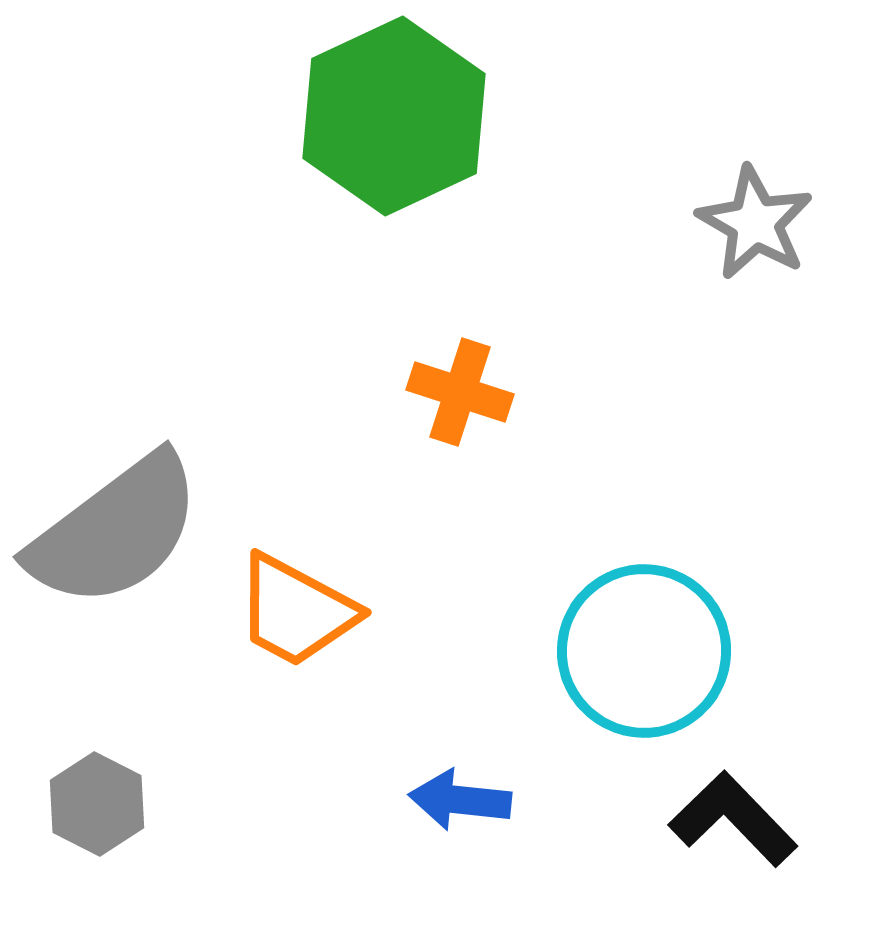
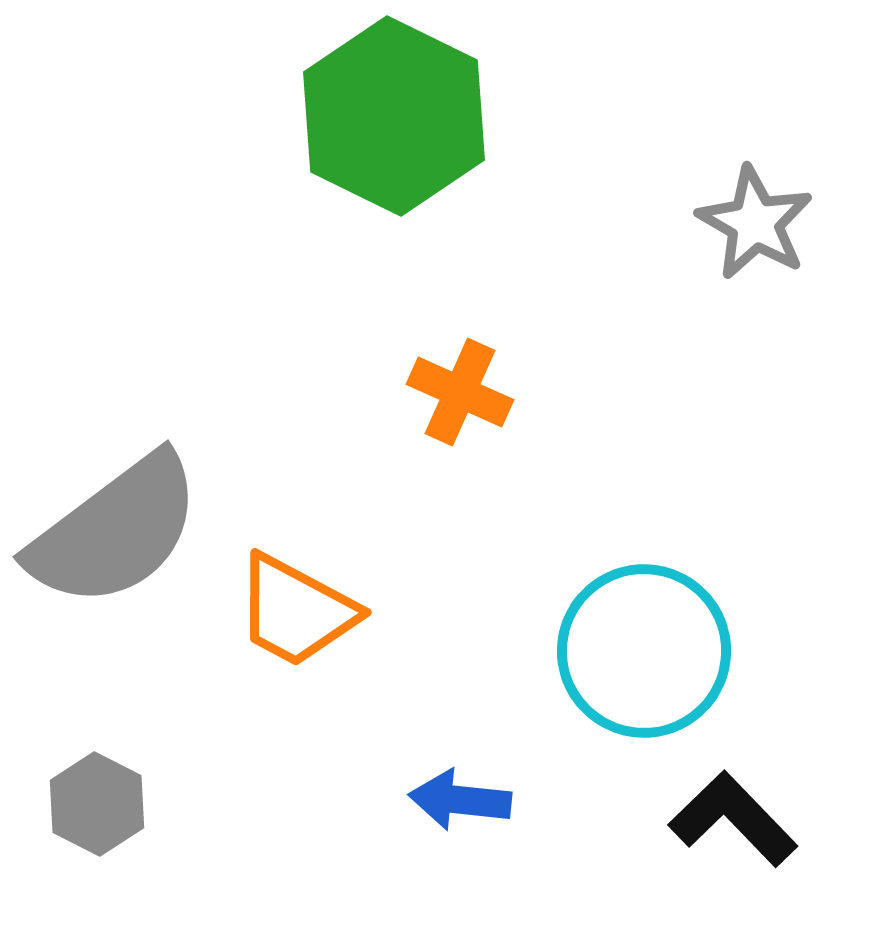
green hexagon: rotated 9 degrees counterclockwise
orange cross: rotated 6 degrees clockwise
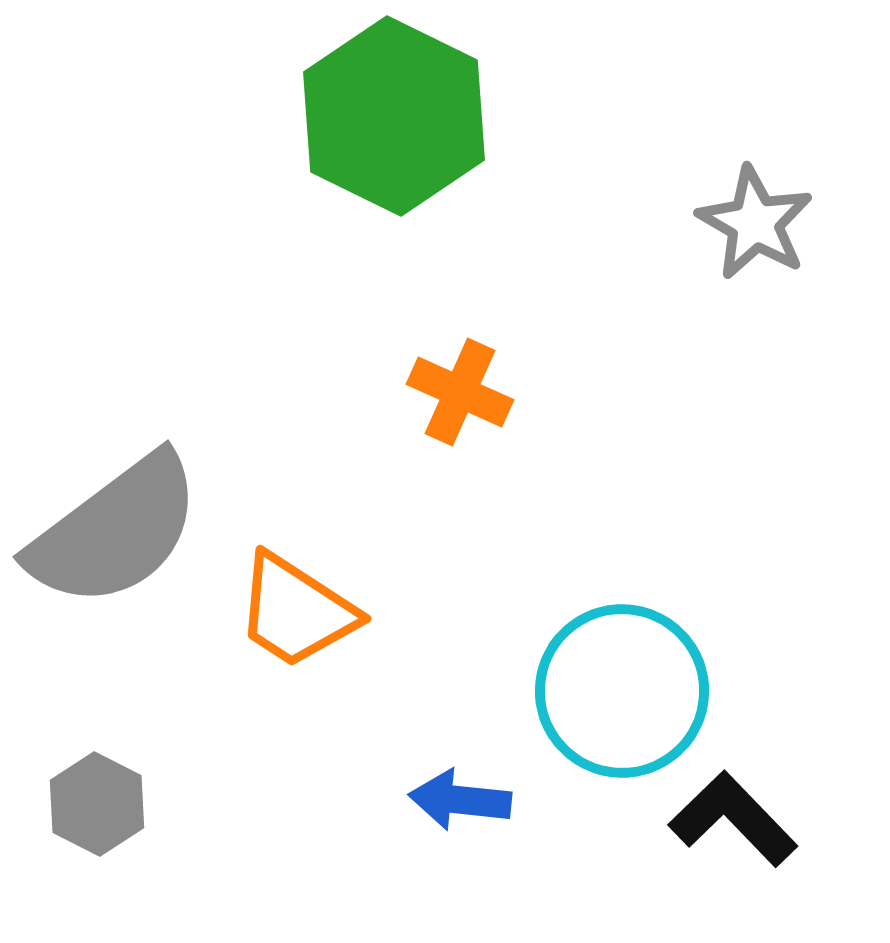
orange trapezoid: rotated 5 degrees clockwise
cyan circle: moved 22 px left, 40 px down
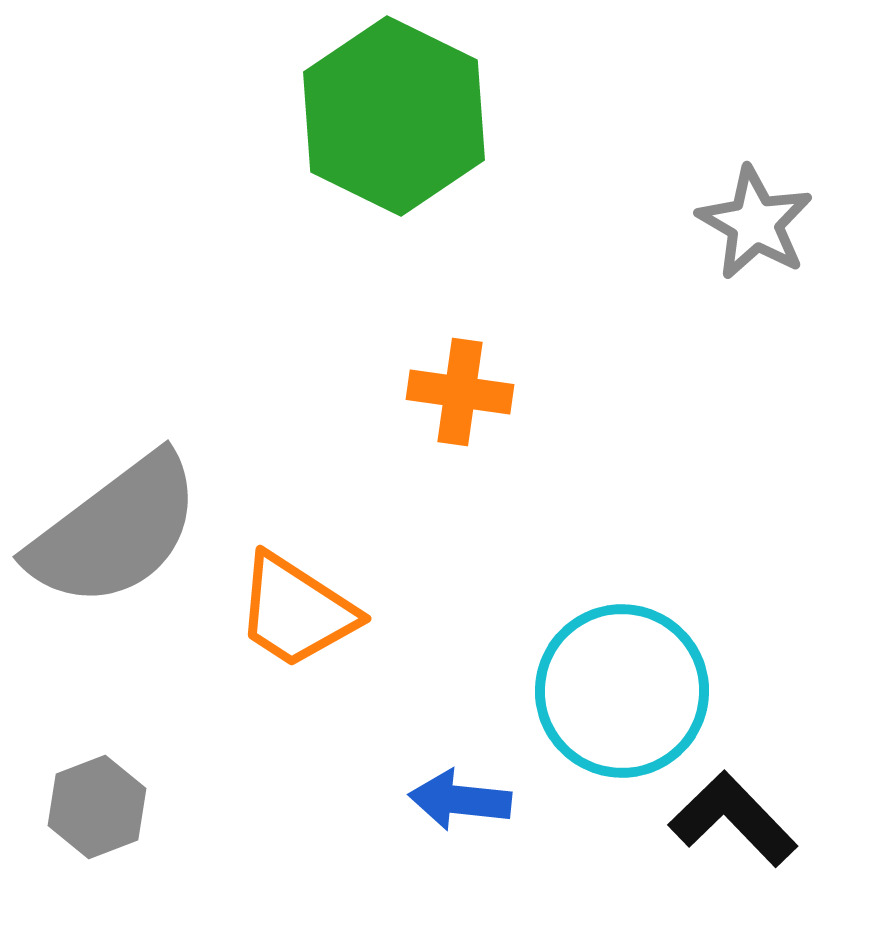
orange cross: rotated 16 degrees counterclockwise
gray hexagon: moved 3 px down; rotated 12 degrees clockwise
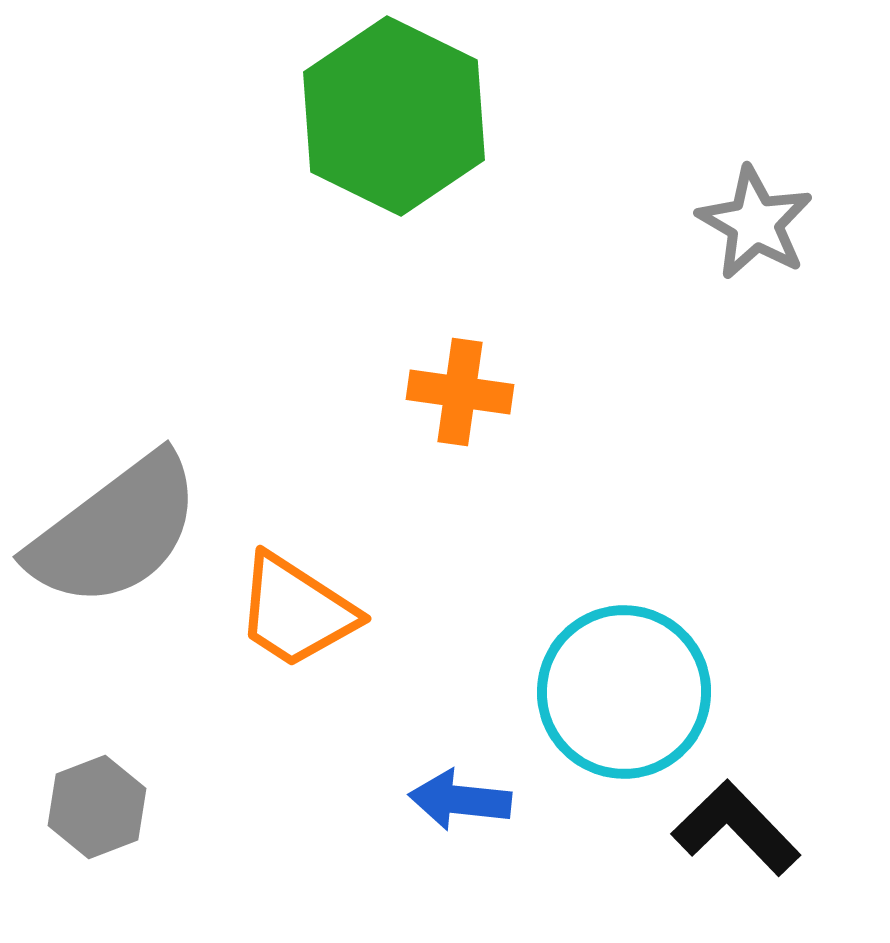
cyan circle: moved 2 px right, 1 px down
black L-shape: moved 3 px right, 9 px down
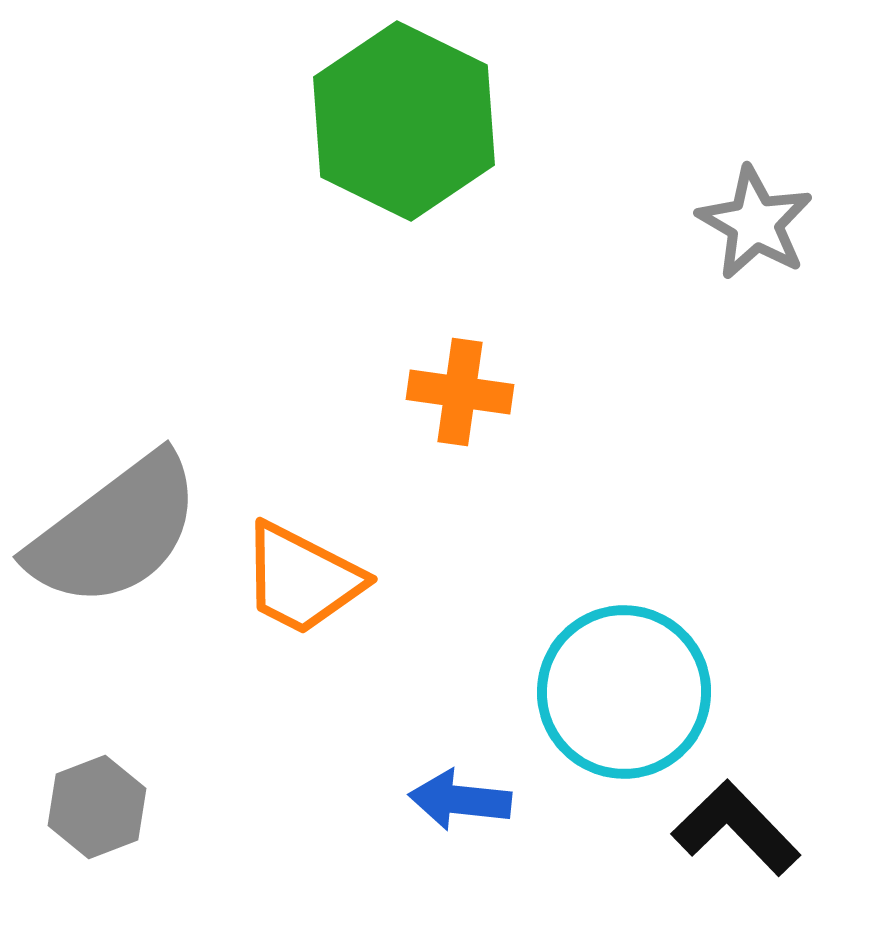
green hexagon: moved 10 px right, 5 px down
orange trapezoid: moved 6 px right, 32 px up; rotated 6 degrees counterclockwise
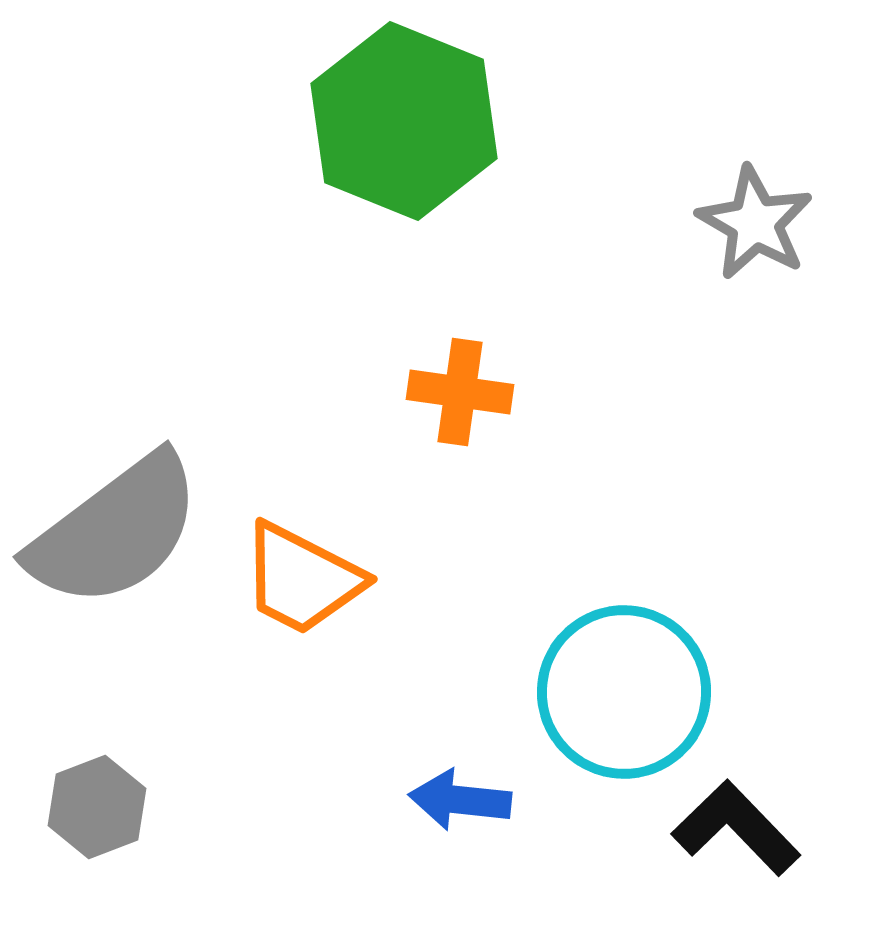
green hexagon: rotated 4 degrees counterclockwise
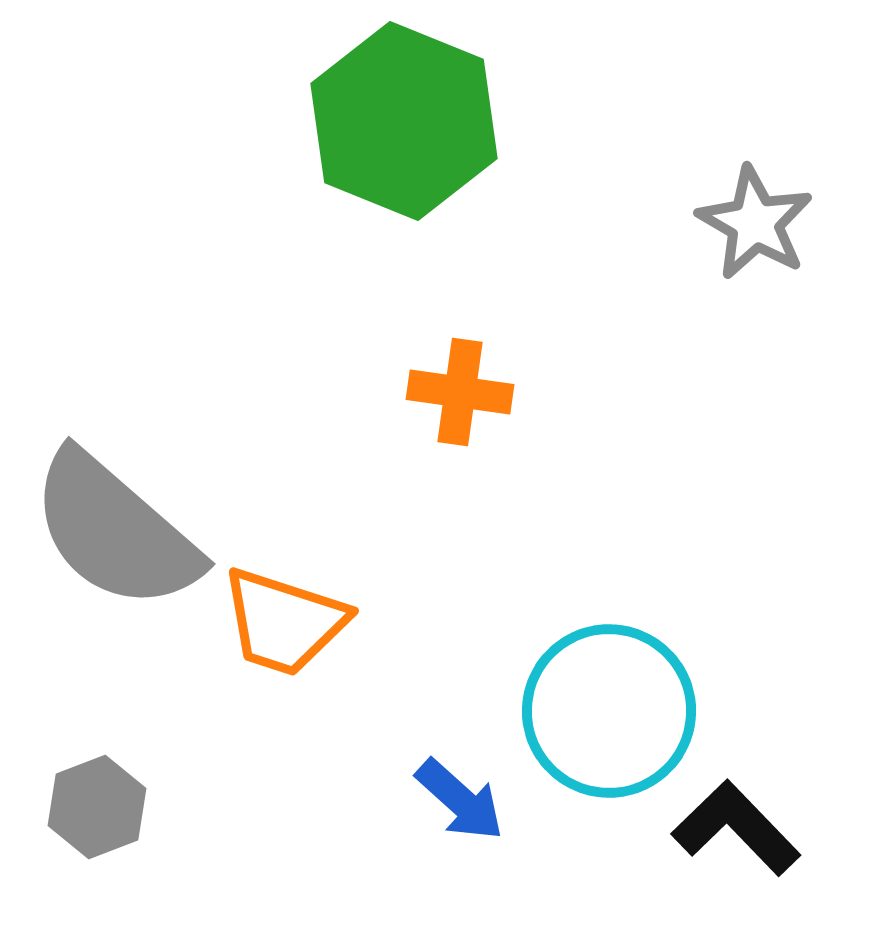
gray semicircle: rotated 78 degrees clockwise
orange trapezoid: moved 18 px left, 43 px down; rotated 9 degrees counterclockwise
cyan circle: moved 15 px left, 19 px down
blue arrow: rotated 144 degrees counterclockwise
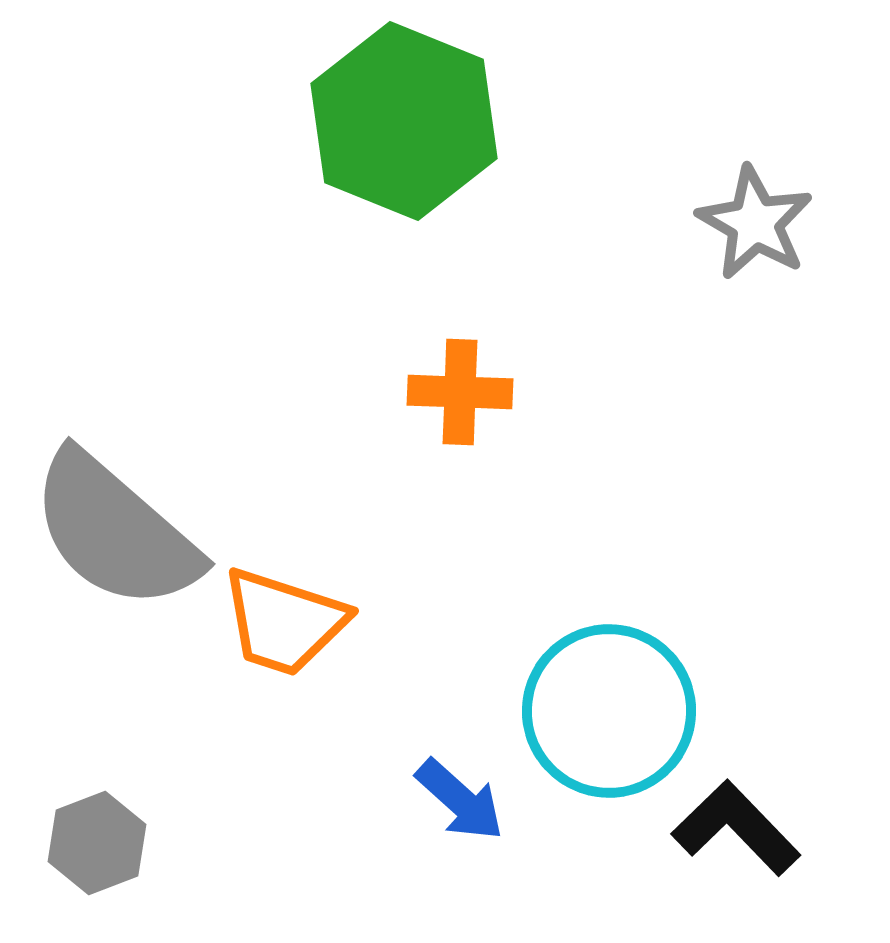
orange cross: rotated 6 degrees counterclockwise
gray hexagon: moved 36 px down
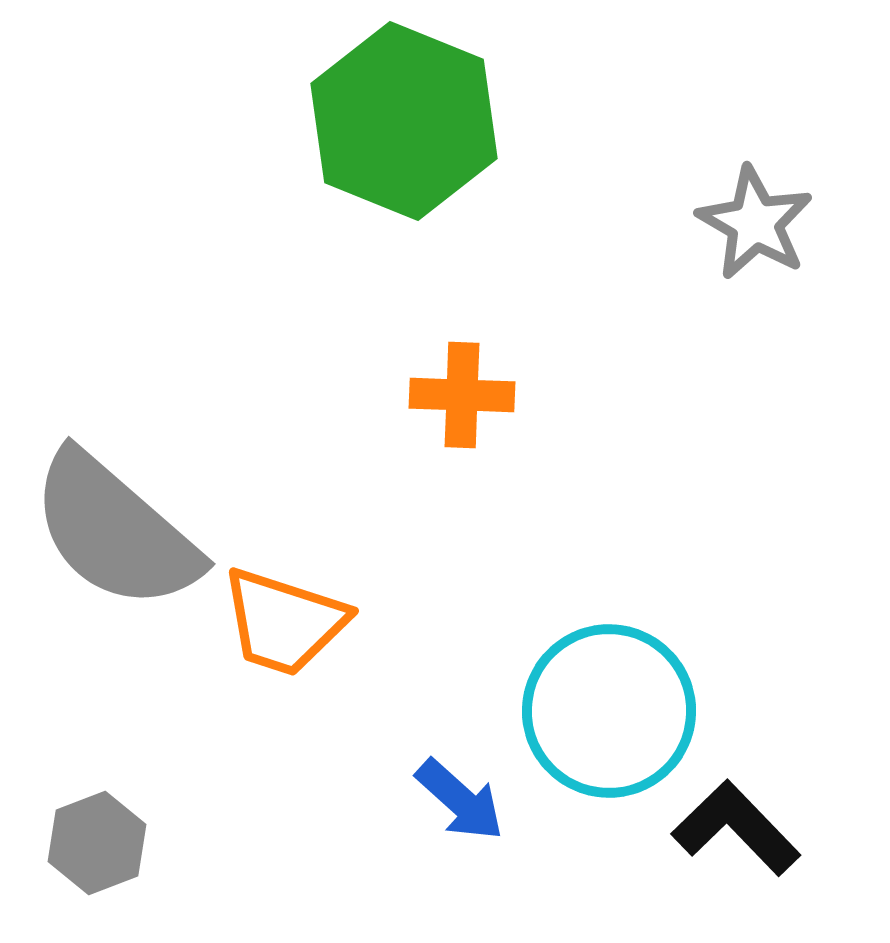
orange cross: moved 2 px right, 3 px down
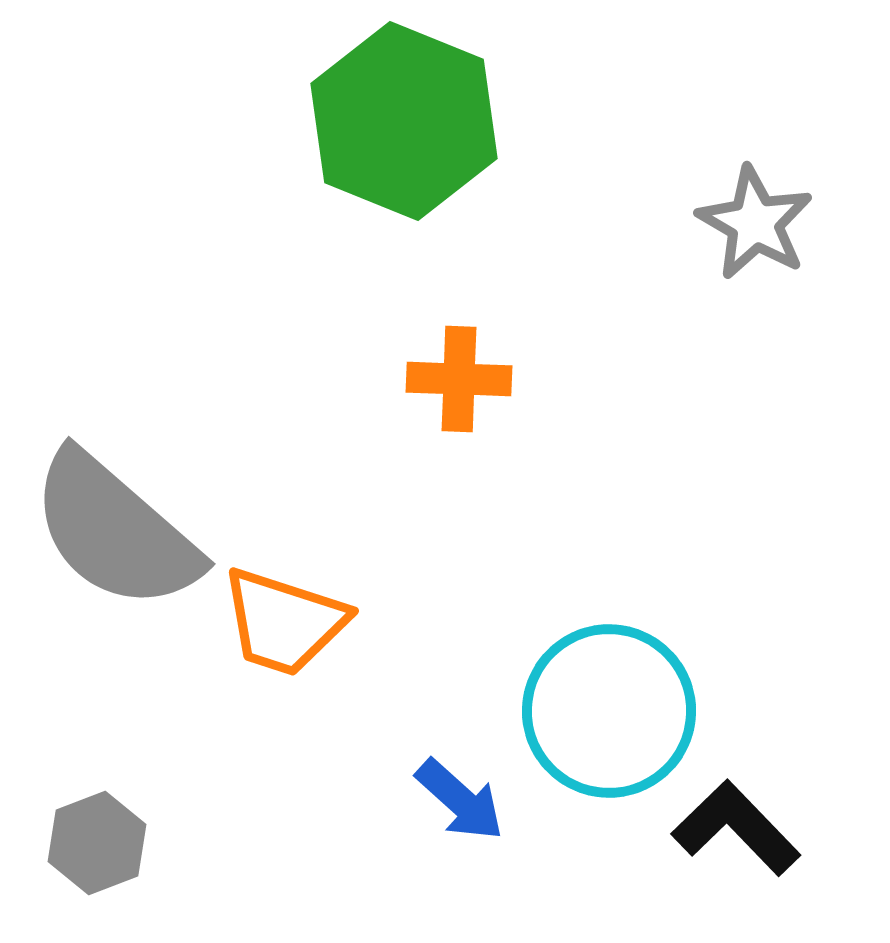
orange cross: moved 3 px left, 16 px up
